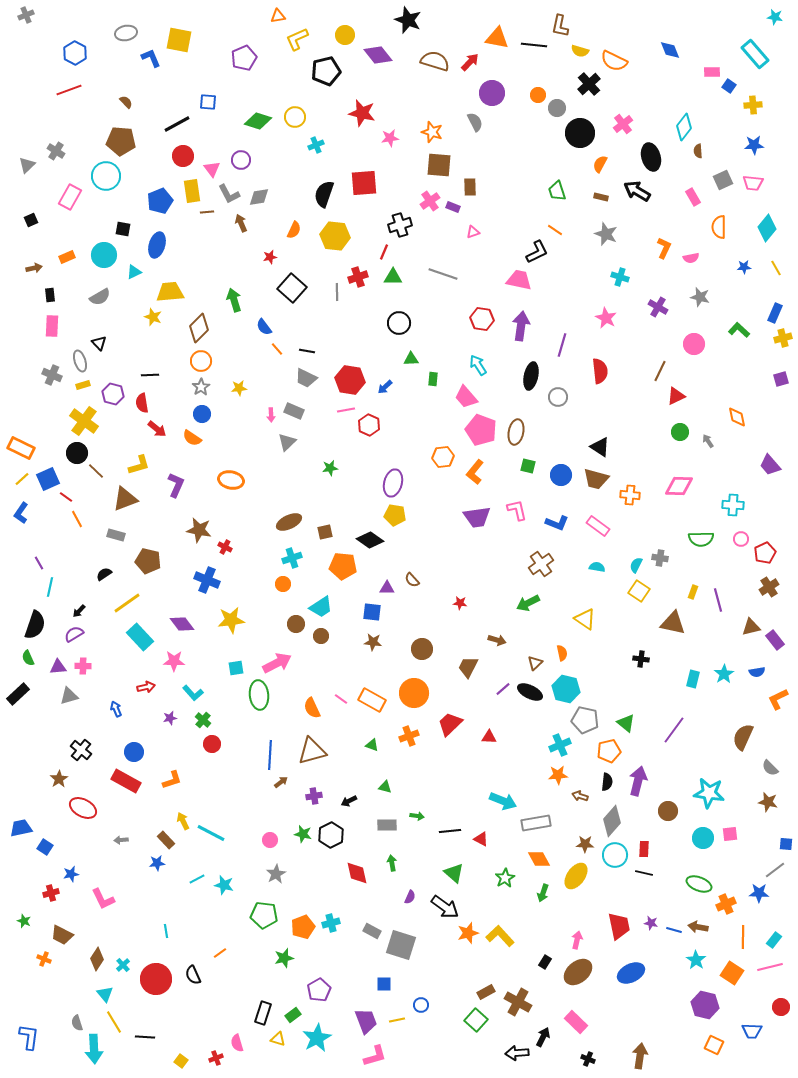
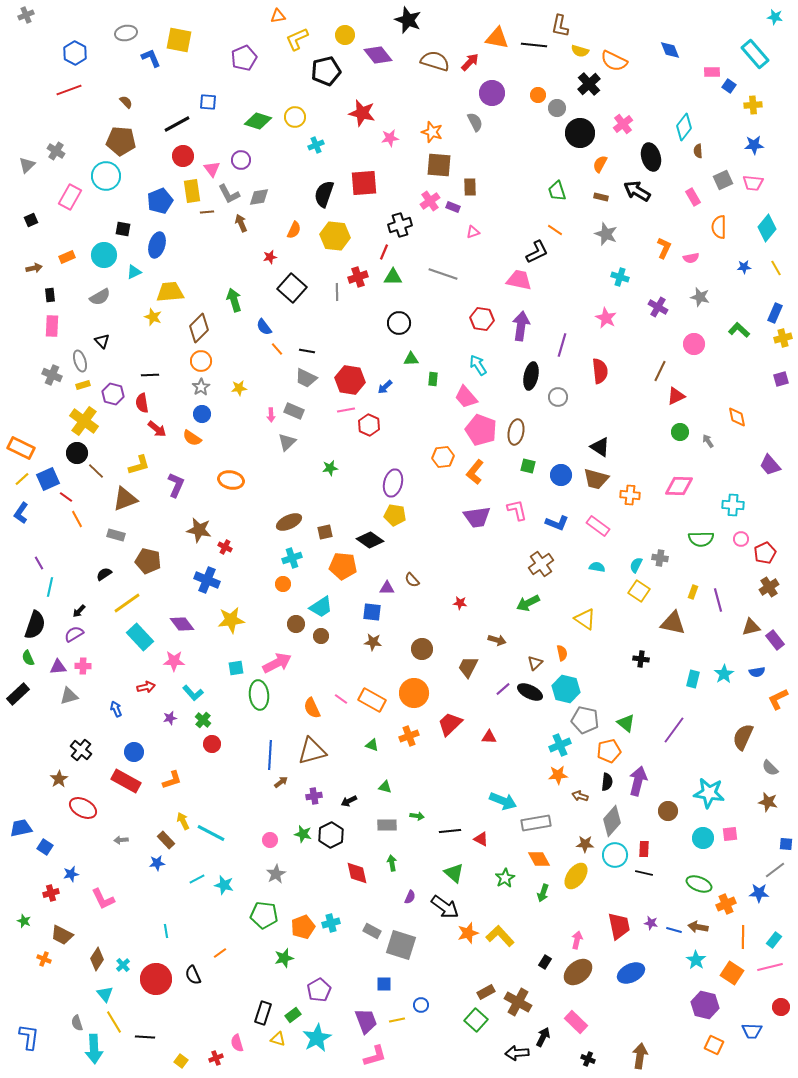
black triangle at (99, 343): moved 3 px right, 2 px up
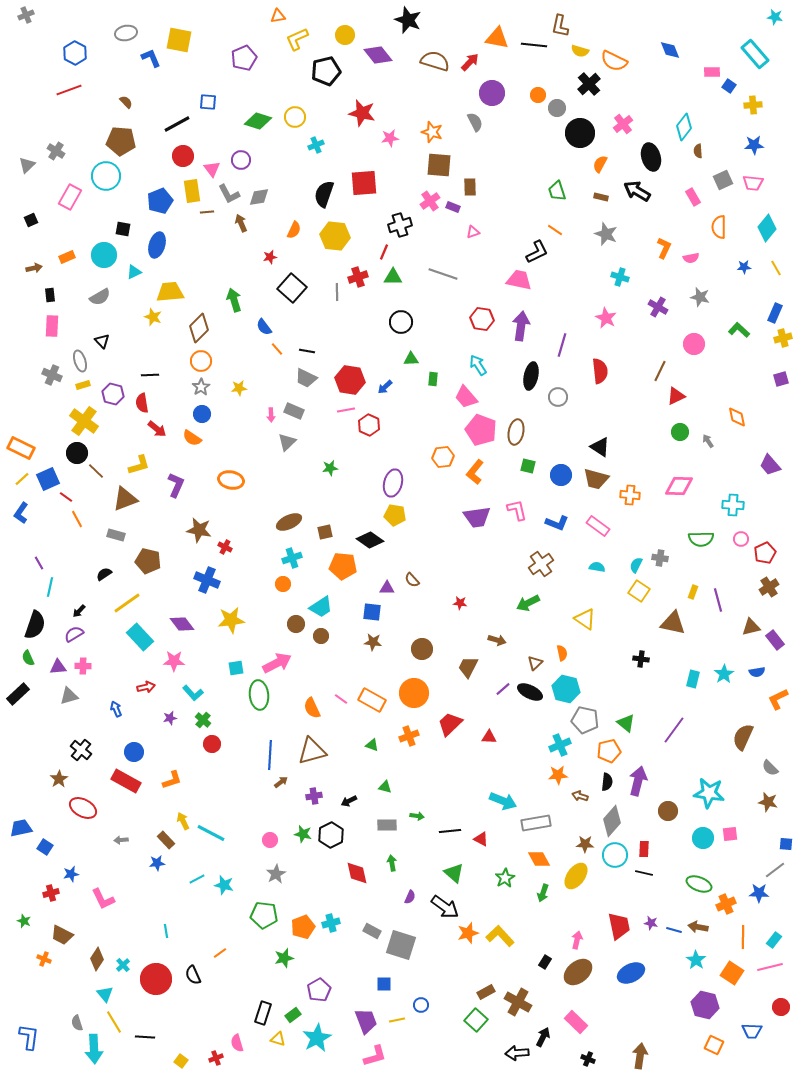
black circle at (399, 323): moved 2 px right, 1 px up
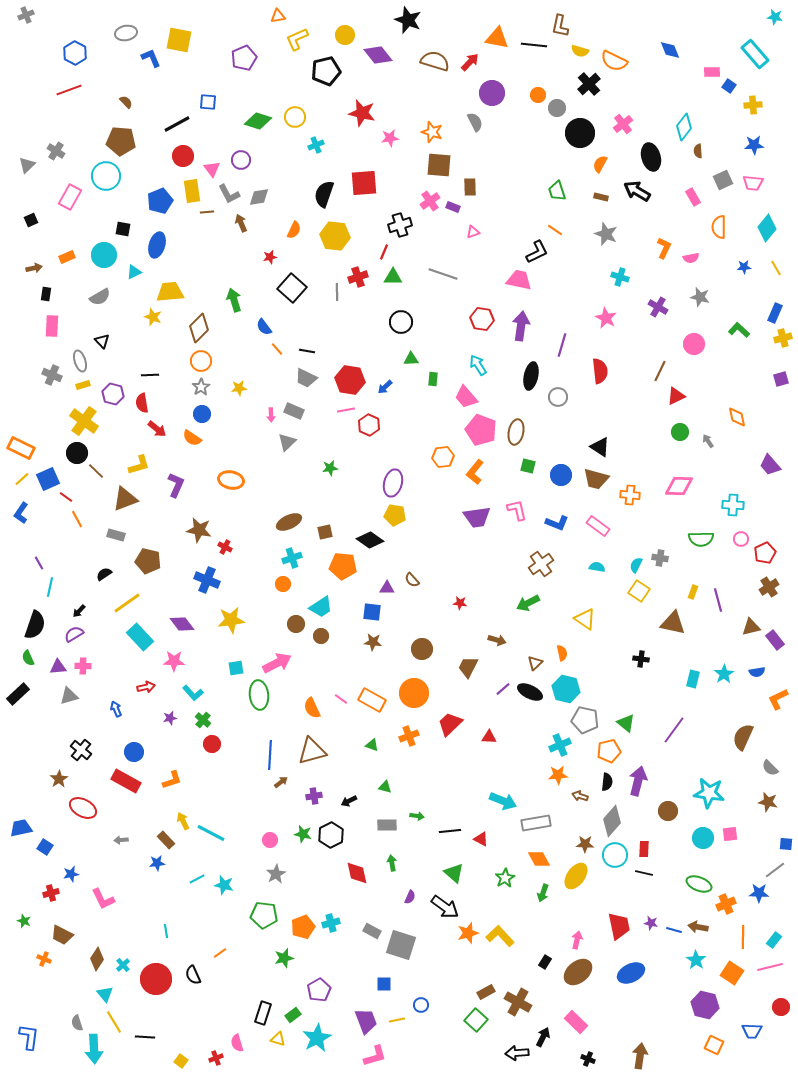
black rectangle at (50, 295): moved 4 px left, 1 px up; rotated 16 degrees clockwise
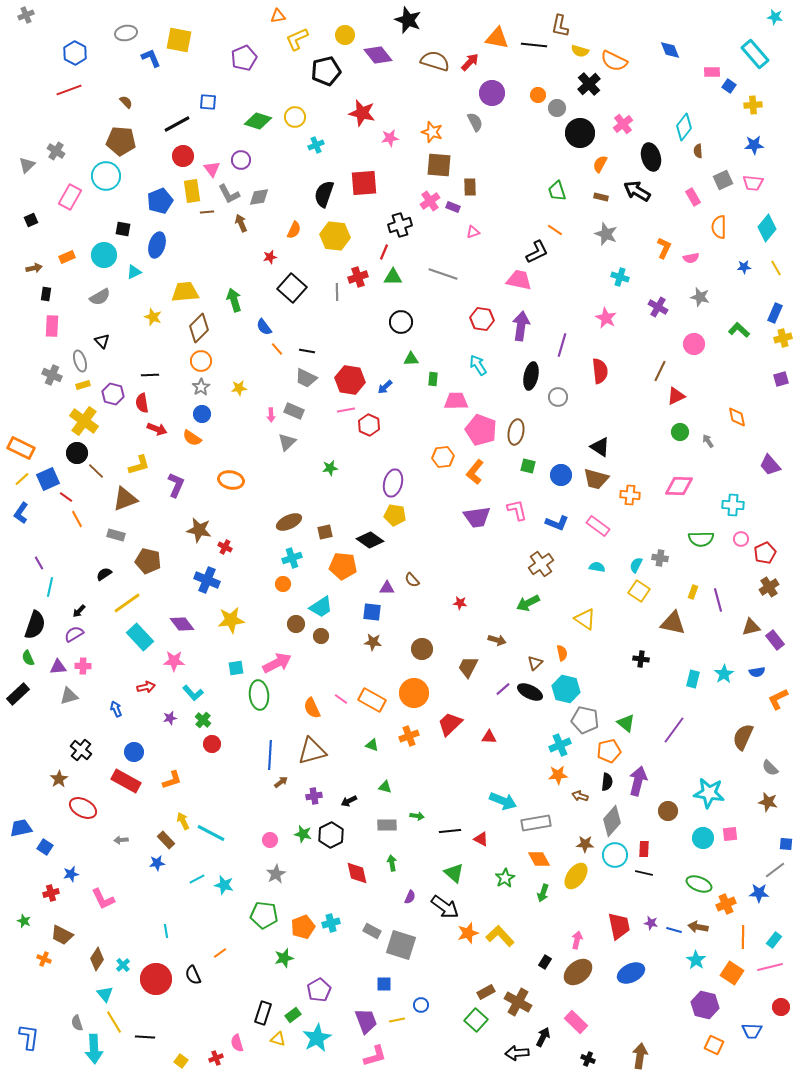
yellow trapezoid at (170, 292): moved 15 px right
pink trapezoid at (466, 397): moved 10 px left, 4 px down; rotated 130 degrees clockwise
red arrow at (157, 429): rotated 18 degrees counterclockwise
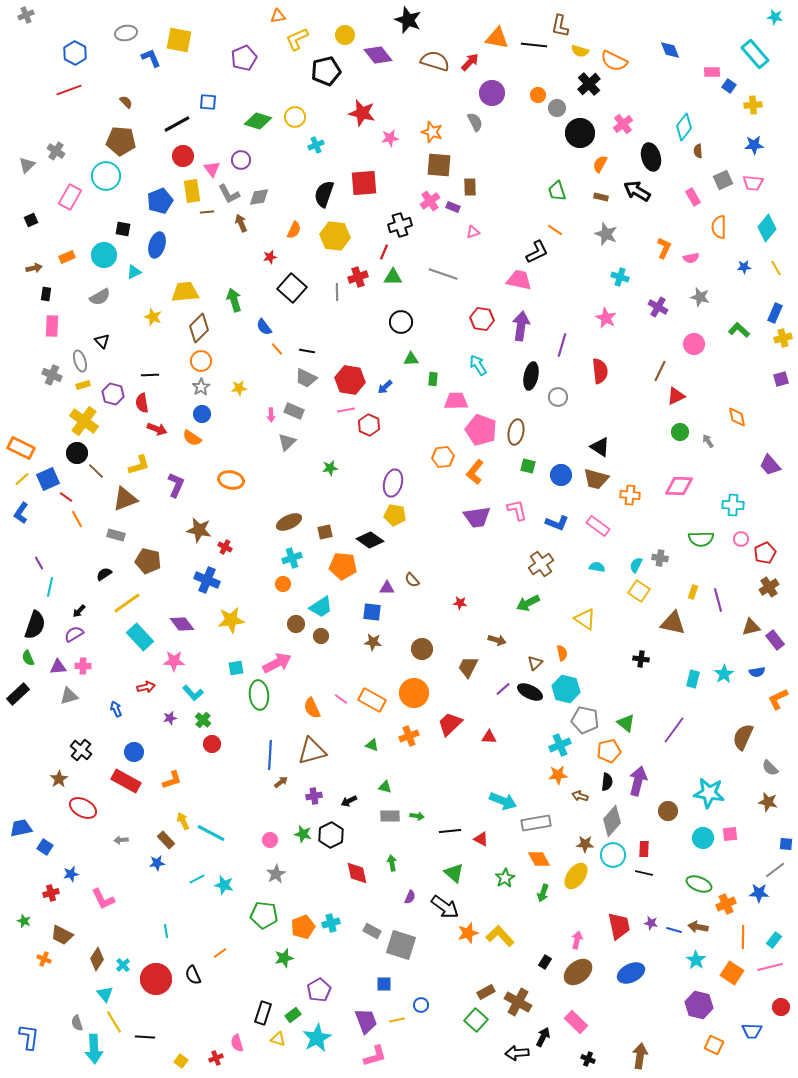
gray rectangle at (387, 825): moved 3 px right, 9 px up
cyan circle at (615, 855): moved 2 px left
purple hexagon at (705, 1005): moved 6 px left
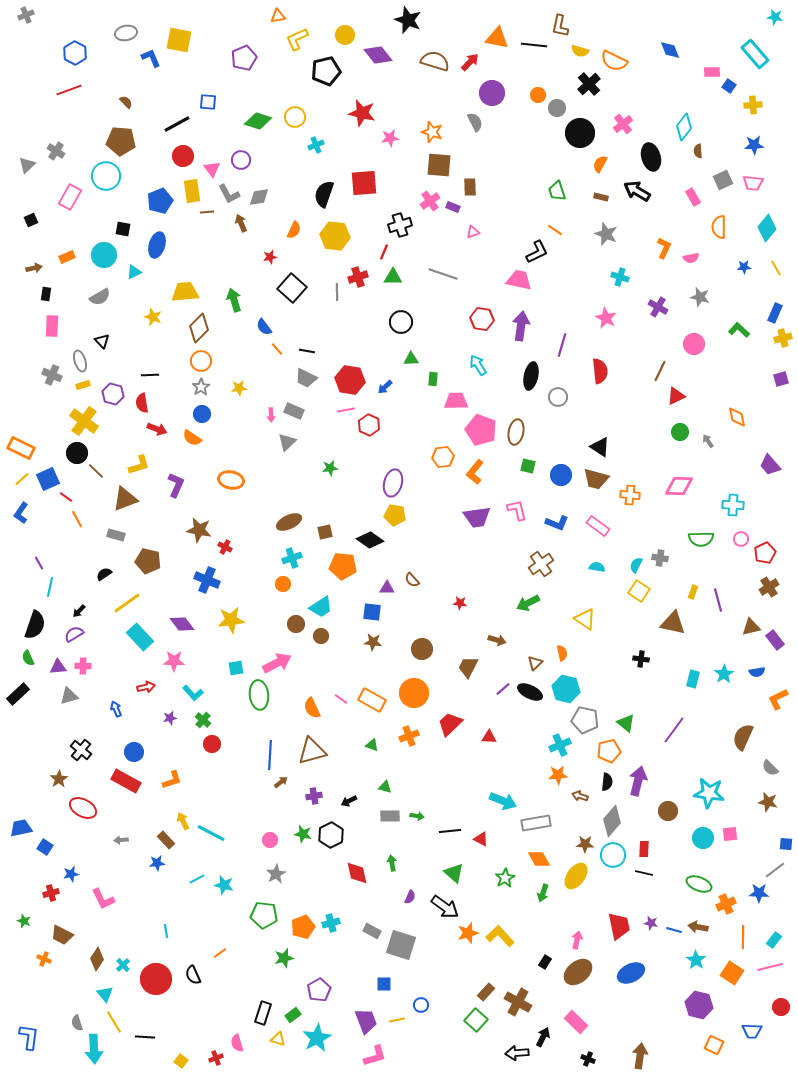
brown rectangle at (486, 992): rotated 18 degrees counterclockwise
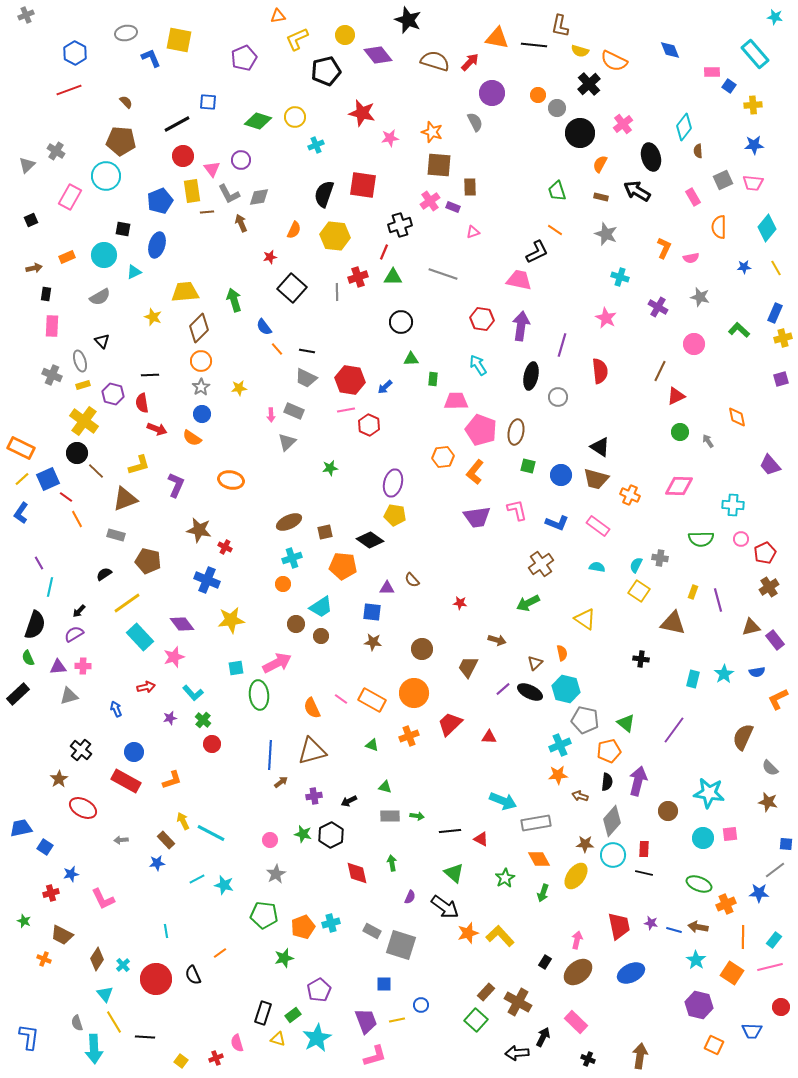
red square at (364, 183): moved 1 px left, 2 px down; rotated 12 degrees clockwise
orange cross at (630, 495): rotated 18 degrees clockwise
pink star at (174, 661): moved 4 px up; rotated 20 degrees counterclockwise
